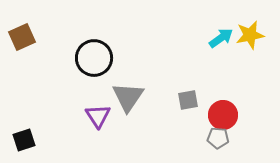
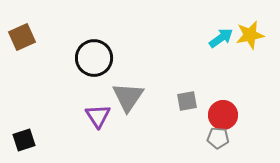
gray square: moved 1 px left, 1 px down
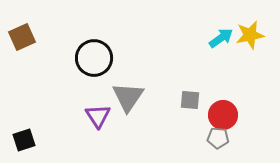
gray square: moved 3 px right, 1 px up; rotated 15 degrees clockwise
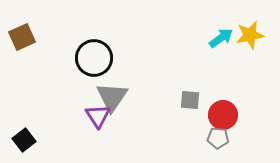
gray triangle: moved 16 px left
black square: rotated 20 degrees counterclockwise
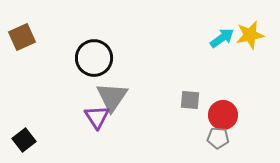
cyan arrow: moved 1 px right
purple triangle: moved 1 px left, 1 px down
